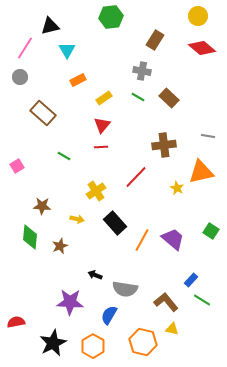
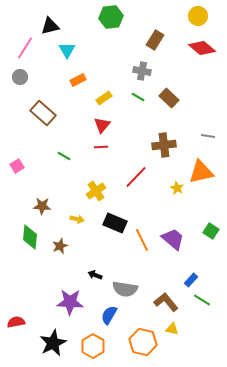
black rectangle at (115, 223): rotated 25 degrees counterclockwise
orange line at (142, 240): rotated 55 degrees counterclockwise
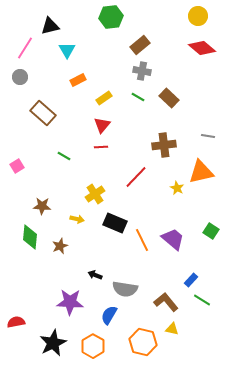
brown rectangle at (155, 40): moved 15 px left, 5 px down; rotated 18 degrees clockwise
yellow cross at (96, 191): moved 1 px left, 3 px down
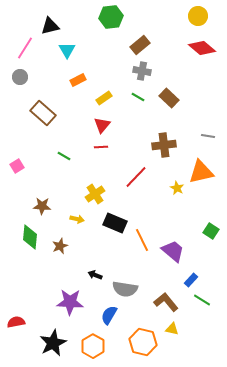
purple trapezoid at (173, 239): moved 12 px down
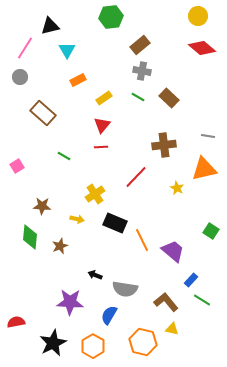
orange triangle at (201, 172): moved 3 px right, 3 px up
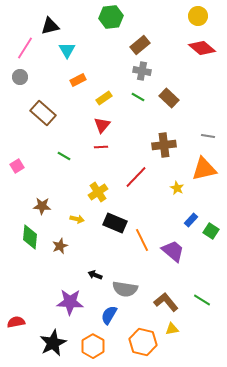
yellow cross at (95, 194): moved 3 px right, 2 px up
blue rectangle at (191, 280): moved 60 px up
yellow triangle at (172, 329): rotated 24 degrees counterclockwise
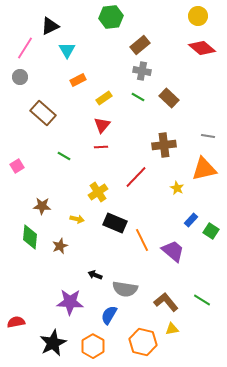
black triangle at (50, 26): rotated 12 degrees counterclockwise
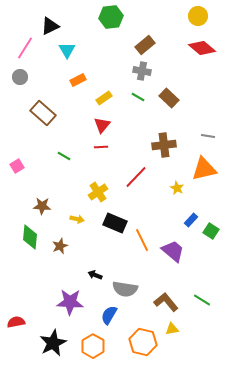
brown rectangle at (140, 45): moved 5 px right
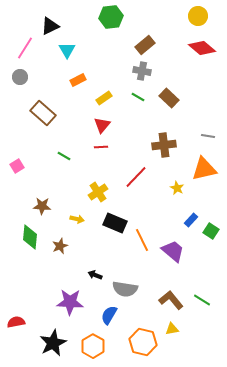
brown L-shape at (166, 302): moved 5 px right, 2 px up
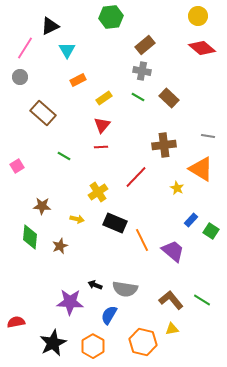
orange triangle at (204, 169): moved 3 px left; rotated 44 degrees clockwise
black arrow at (95, 275): moved 10 px down
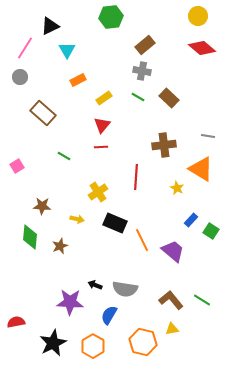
red line at (136, 177): rotated 40 degrees counterclockwise
